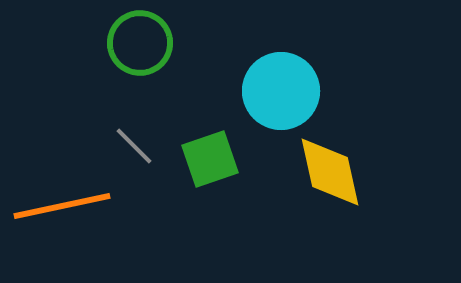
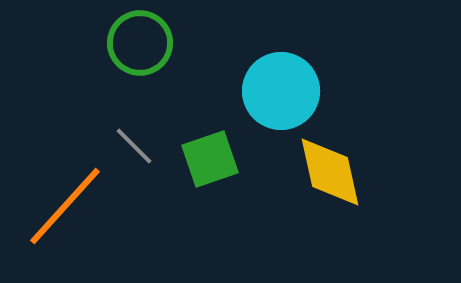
orange line: moved 3 px right; rotated 36 degrees counterclockwise
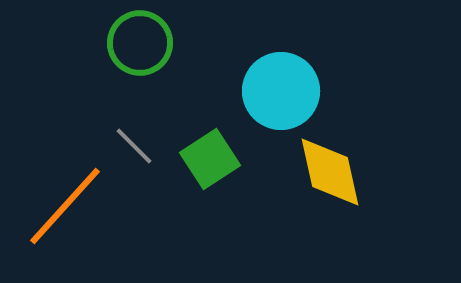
green square: rotated 14 degrees counterclockwise
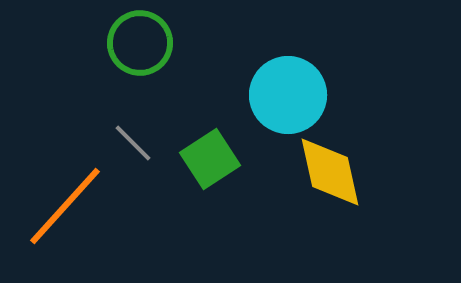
cyan circle: moved 7 px right, 4 px down
gray line: moved 1 px left, 3 px up
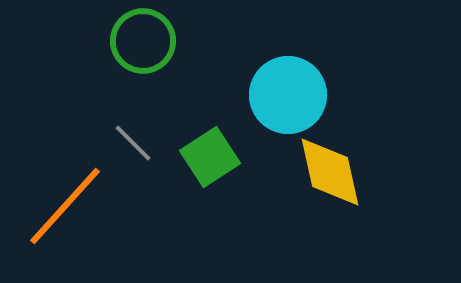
green circle: moved 3 px right, 2 px up
green square: moved 2 px up
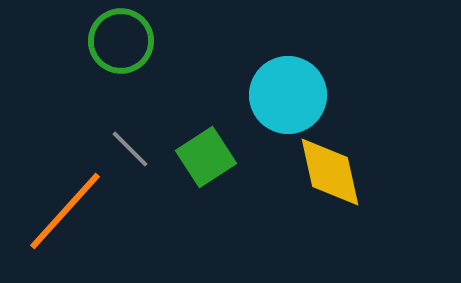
green circle: moved 22 px left
gray line: moved 3 px left, 6 px down
green square: moved 4 px left
orange line: moved 5 px down
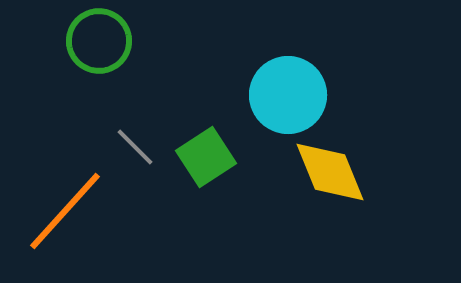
green circle: moved 22 px left
gray line: moved 5 px right, 2 px up
yellow diamond: rotated 10 degrees counterclockwise
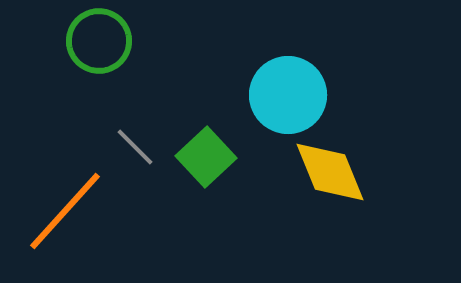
green square: rotated 10 degrees counterclockwise
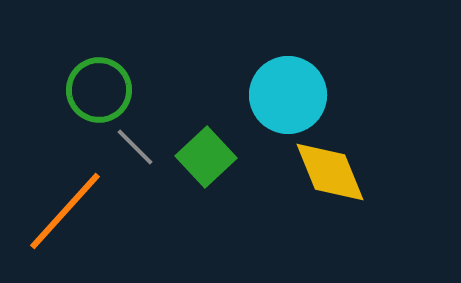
green circle: moved 49 px down
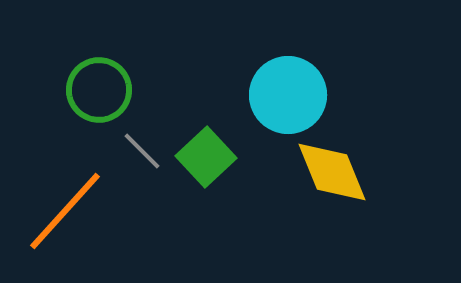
gray line: moved 7 px right, 4 px down
yellow diamond: moved 2 px right
